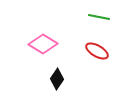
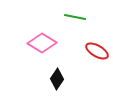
green line: moved 24 px left
pink diamond: moved 1 px left, 1 px up
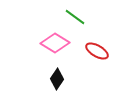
green line: rotated 25 degrees clockwise
pink diamond: moved 13 px right
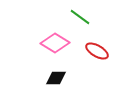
green line: moved 5 px right
black diamond: moved 1 px left, 1 px up; rotated 55 degrees clockwise
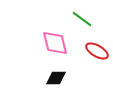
green line: moved 2 px right, 2 px down
pink diamond: rotated 44 degrees clockwise
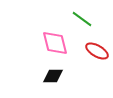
black diamond: moved 3 px left, 2 px up
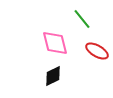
green line: rotated 15 degrees clockwise
black diamond: rotated 25 degrees counterclockwise
